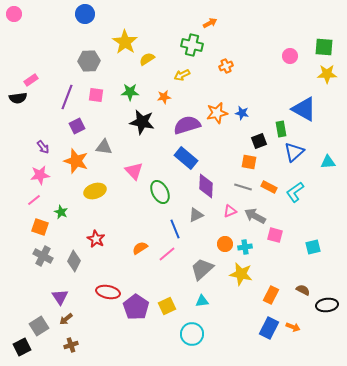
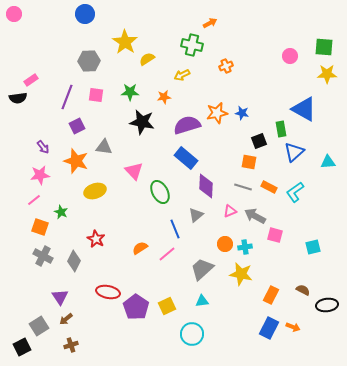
gray triangle at (196, 215): rotated 14 degrees counterclockwise
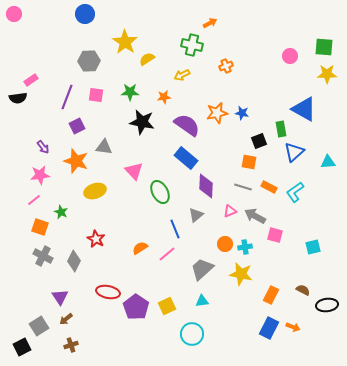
purple semicircle at (187, 125): rotated 52 degrees clockwise
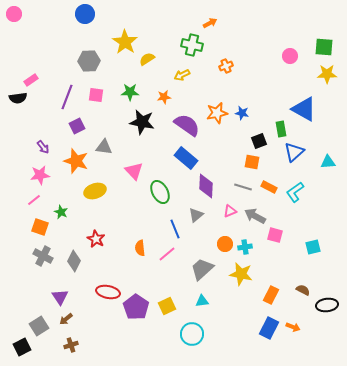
orange square at (249, 162): moved 3 px right
orange semicircle at (140, 248): rotated 63 degrees counterclockwise
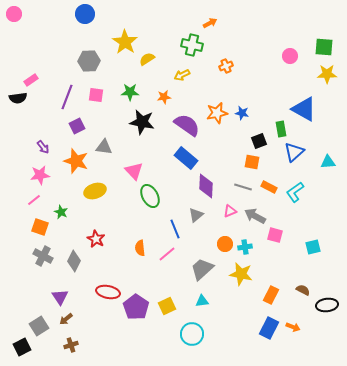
green ellipse at (160, 192): moved 10 px left, 4 px down
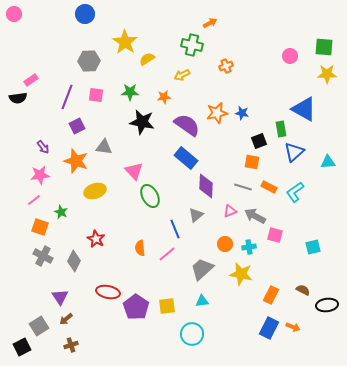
cyan cross at (245, 247): moved 4 px right
yellow square at (167, 306): rotated 18 degrees clockwise
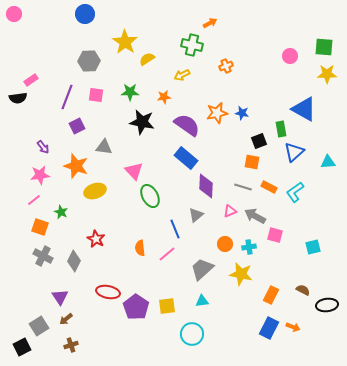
orange star at (76, 161): moved 5 px down
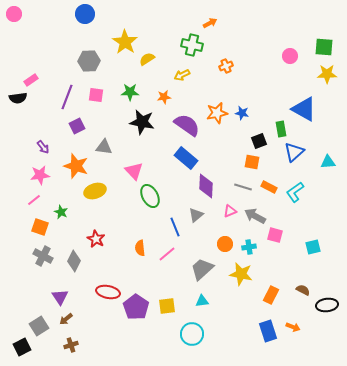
blue line at (175, 229): moved 2 px up
blue rectangle at (269, 328): moved 1 px left, 3 px down; rotated 45 degrees counterclockwise
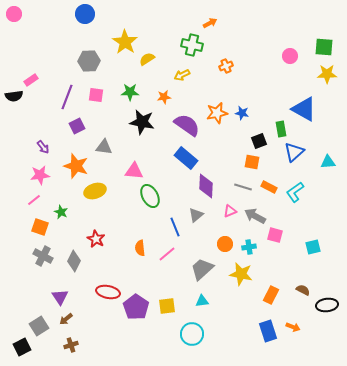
black semicircle at (18, 98): moved 4 px left, 2 px up
pink triangle at (134, 171): rotated 42 degrees counterclockwise
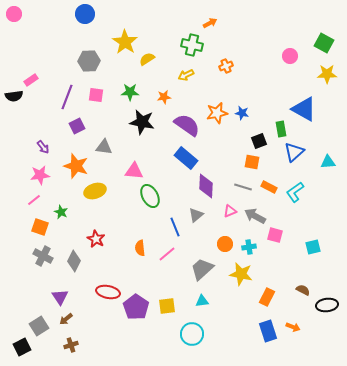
green square at (324, 47): moved 4 px up; rotated 24 degrees clockwise
yellow arrow at (182, 75): moved 4 px right
orange rectangle at (271, 295): moved 4 px left, 2 px down
